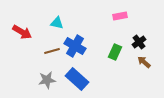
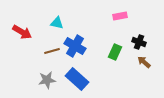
black cross: rotated 32 degrees counterclockwise
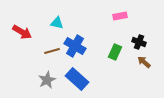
gray star: rotated 18 degrees counterclockwise
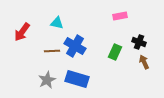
red arrow: rotated 96 degrees clockwise
brown line: rotated 14 degrees clockwise
brown arrow: rotated 24 degrees clockwise
blue rectangle: rotated 25 degrees counterclockwise
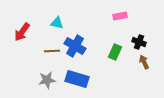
gray star: rotated 18 degrees clockwise
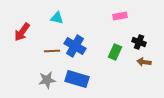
cyan triangle: moved 5 px up
brown arrow: rotated 56 degrees counterclockwise
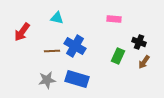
pink rectangle: moved 6 px left, 3 px down; rotated 16 degrees clockwise
green rectangle: moved 3 px right, 4 px down
brown arrow: rotated 64 degrees counterclockwise
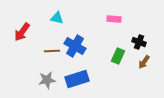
blue rectangle: rotated 35 degrees counterclockwise
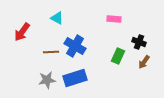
cyan triangle: rotated 16 degrees clockwise
brown line: moved 1 px left, 1 px down
blue rectangle: moved 2 px left, 1 px up
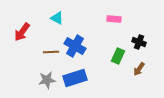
brown arrow: moved 5 px left, 7 px down
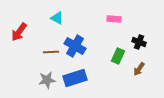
red arrow: moved 3 px left
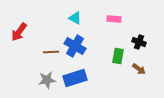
cyan triangle: moved 18 px right
green rectangle: rotated 14 degrees counterclockwise
brown arrow: rotated 88 degrees counterclockwise
